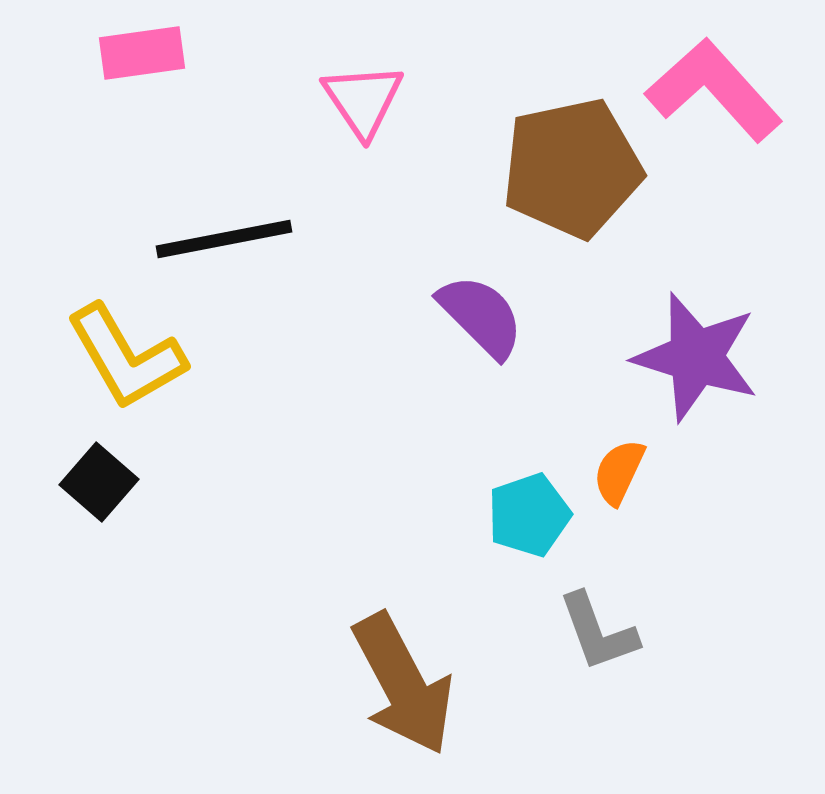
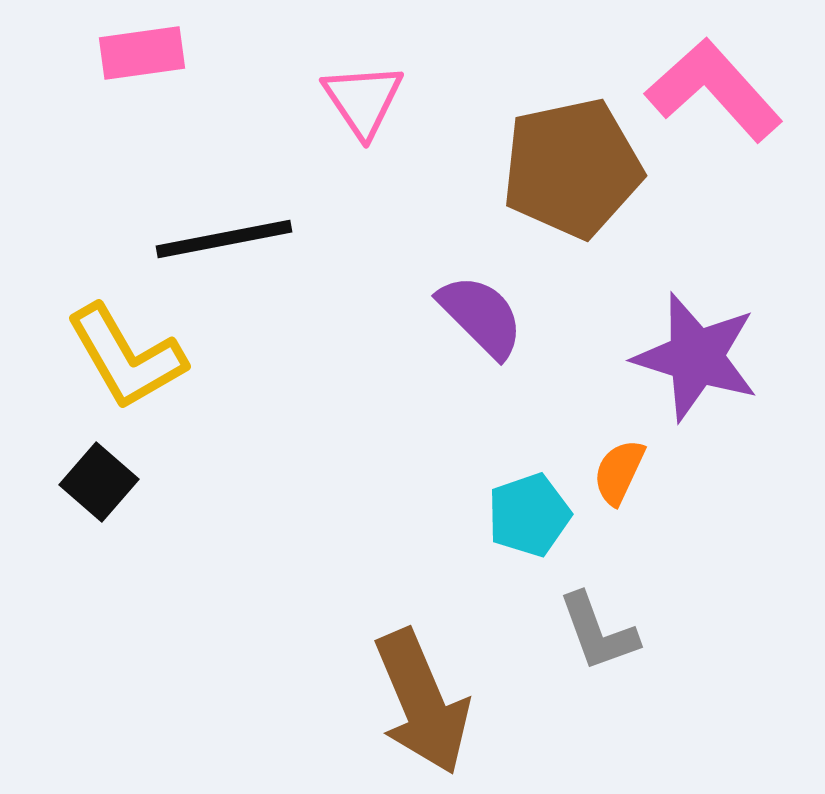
brown arrow: moved 19 px right, 18 px down; rotated 5 degrees clockwise
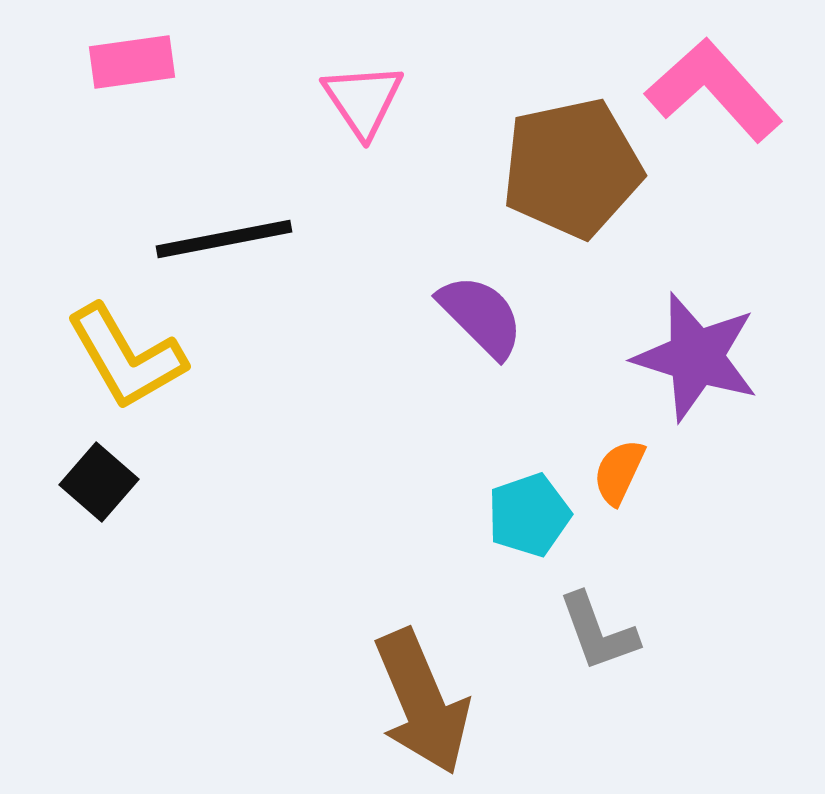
pink rectangle: moved 10 px left, 9 px down
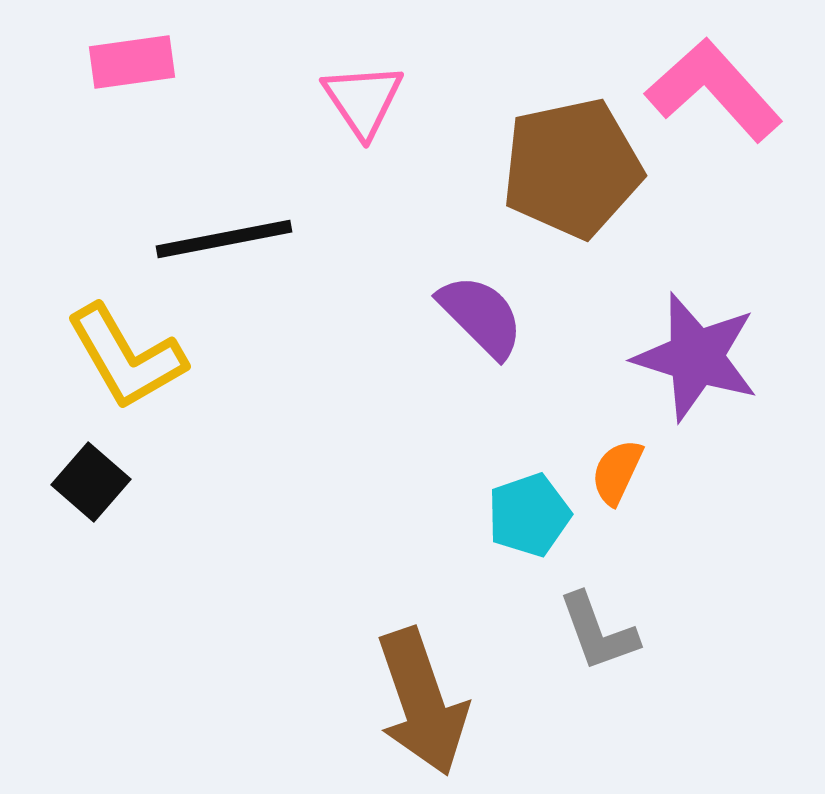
orange semicircle: moved 2 px left
black square: moved 8 px left
brown arrow: rotated 4 degrees clockwise
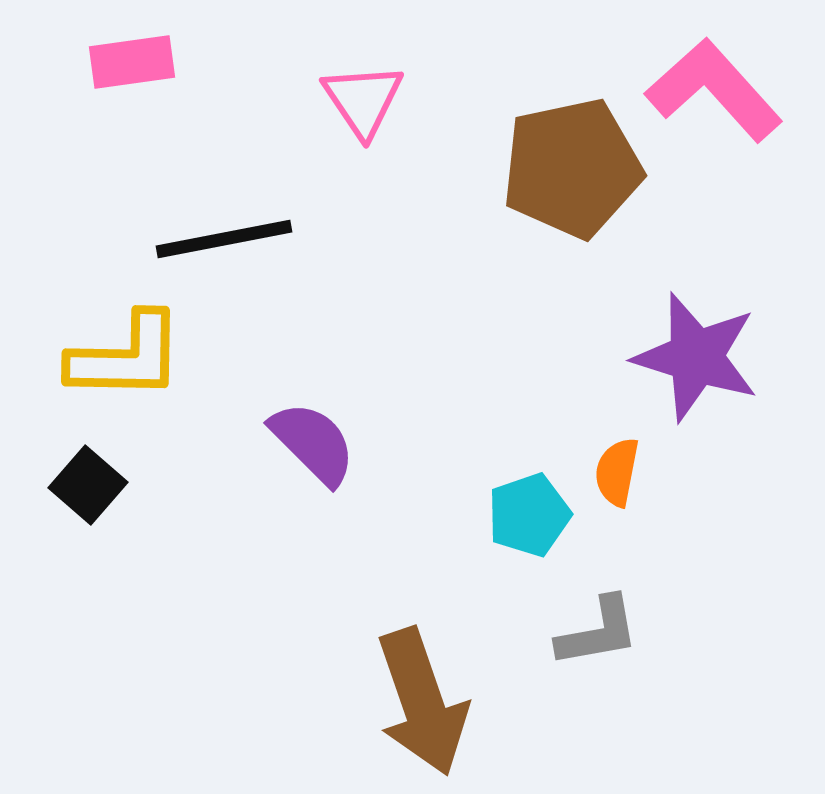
purple semicircle: moved 168 px left, 127 px down
yellow L-shape: rotated 59 degrees counterclockwise
orange semicircle: rotated 14 degrees counterclockwise
black square: moved 3 px left, 3 px down
gray L-shape: rotated 80 degrees counterclockwise
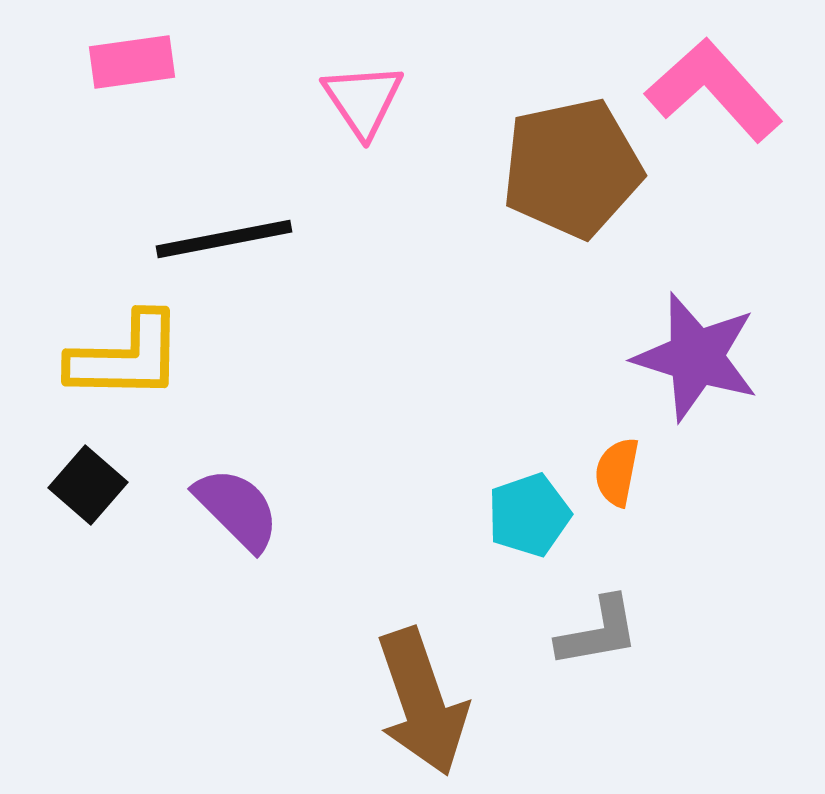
purple semicircle: moved 76 px left, 66 px down
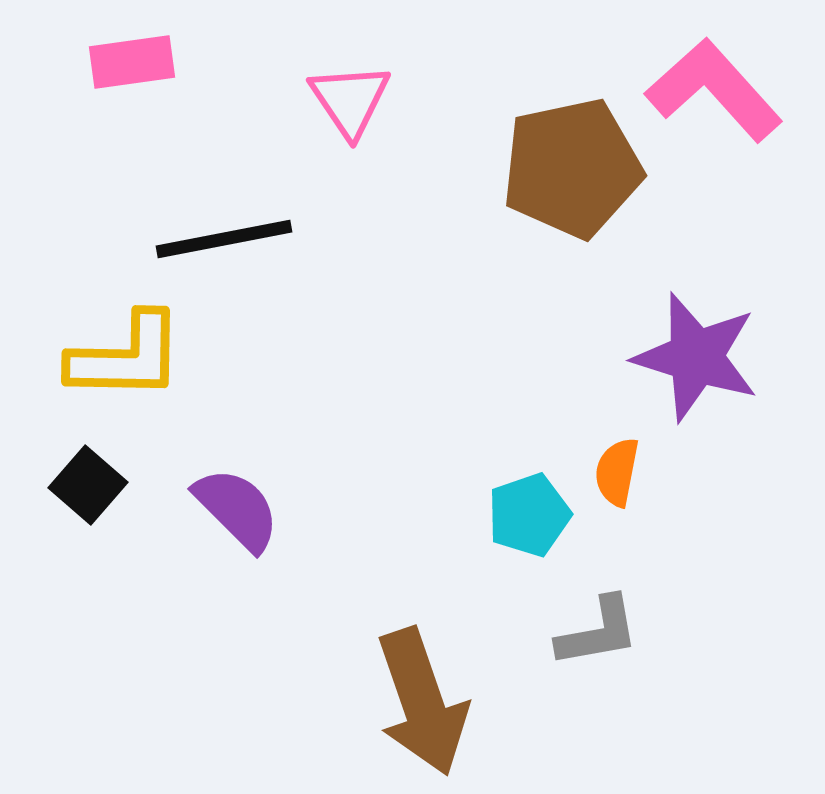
pink triangle: moved 13 px left
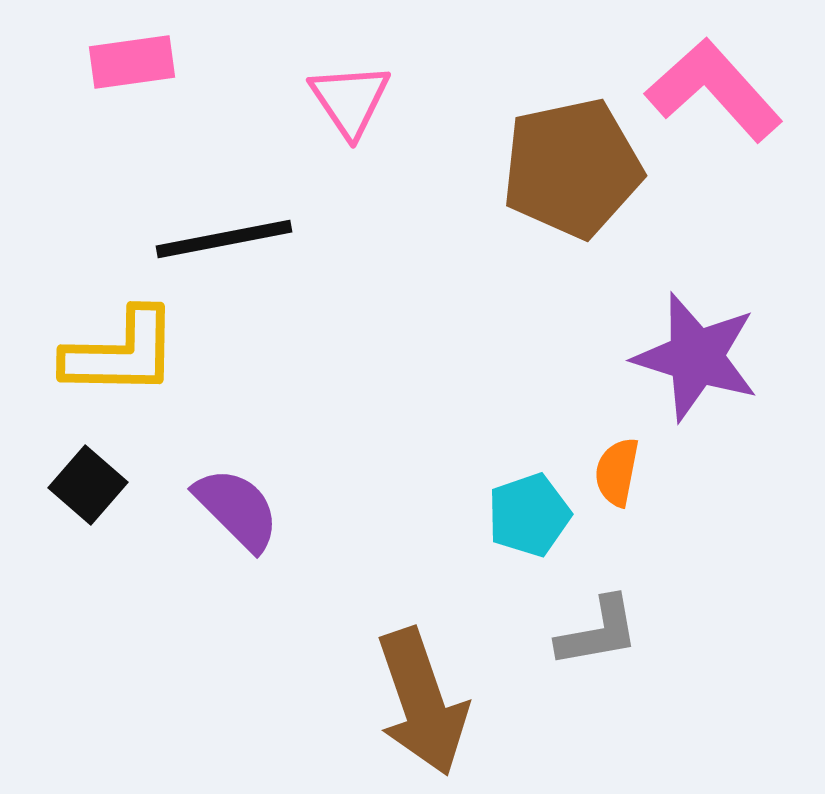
yellow L-shape: moved 5 px left, 4 px up
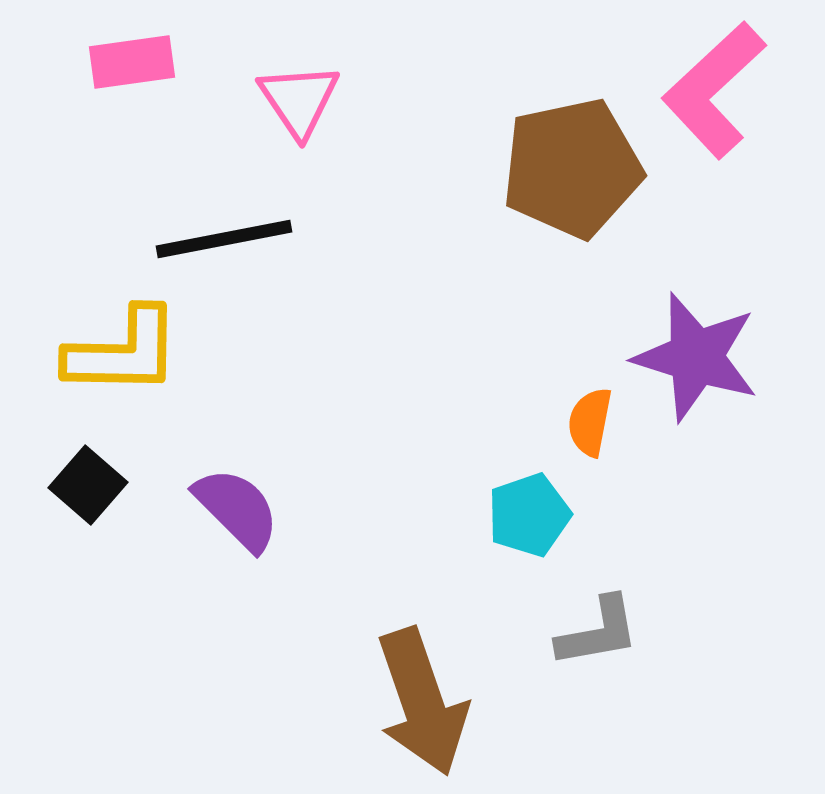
pink L-shape: rotated 91 degrees counterclockwise
pink triangle: moved 51 px left
yellow L-shape: moved 2 px right, 1 px up
orange semicircle: moved 27 px left, 50 px up
